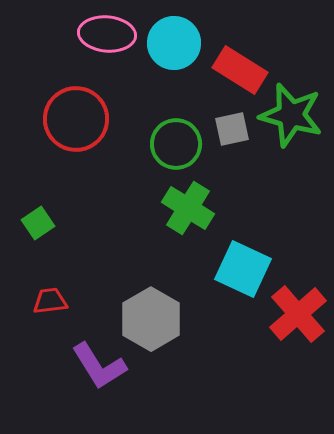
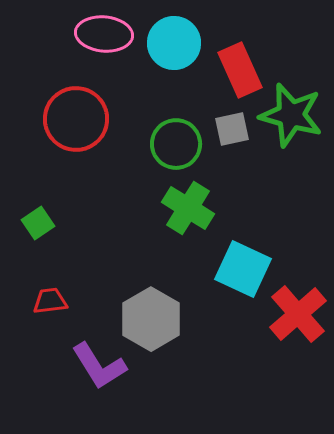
pink ellipse: moved 3 px left
red rectangle: rotated 34 degrees clockwise
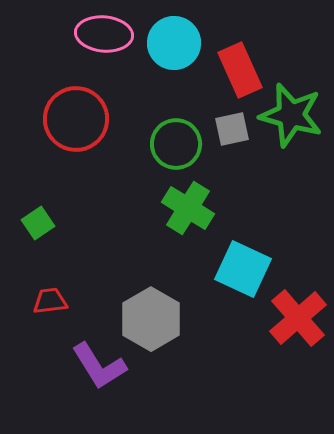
red cross: moved 4 px down
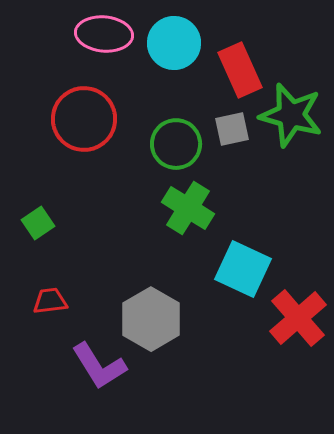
red circle: moved 8 px right
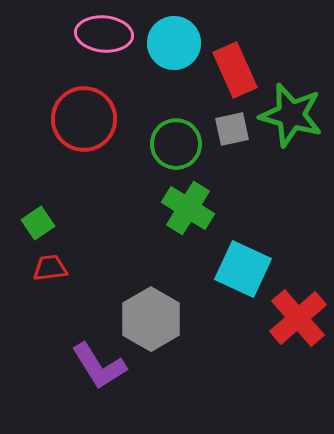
red rectangle: moved 5 px left
red trapezoid: moved 33 px up
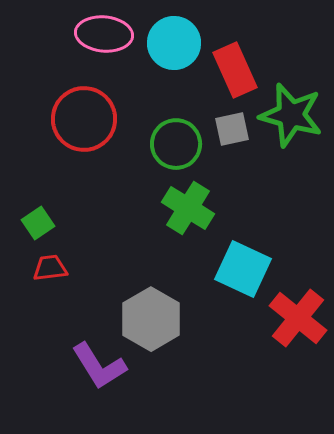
red cross: rotated 10 degrees counterclockwise
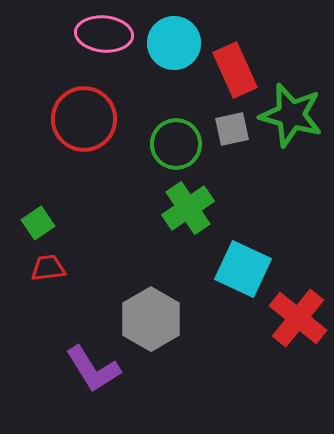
green cross: rotated 24 degrees clockwise
red trapezoid: moved 2 px left
purple L-shape: moved 6 px left, 3 px down
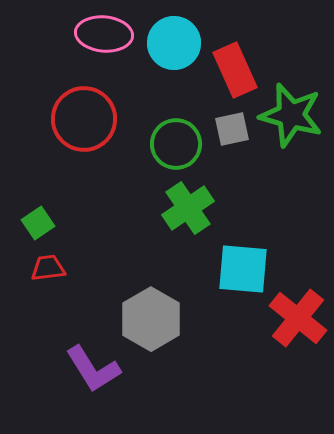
cyan square: rotated 20 degrees counterclockwise
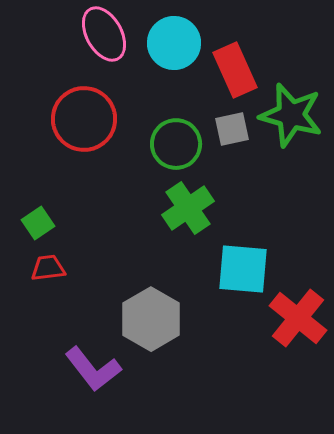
pink ellipse: rotated 56 degrees clockwise
purple L-shape: rotated 6 degrees counterclockwise
